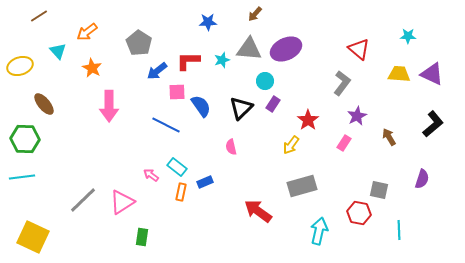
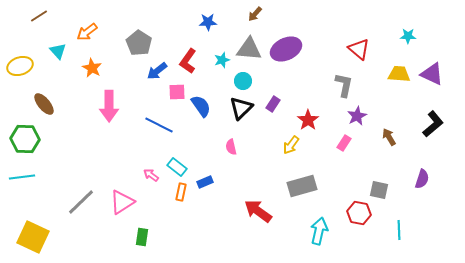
red L-shape at (188, 61): rotated 55 degrees counterclockwise
cyan circle at (265, 81): moved 22 px left
gray L-shape at (342, 83): moved 2 px right, 2 px down; rotated 25 degrees counterclockwise
blue line at (166, 125): moved 7 px left
gray line at (83, 200): moved 2 px left, 2 px down
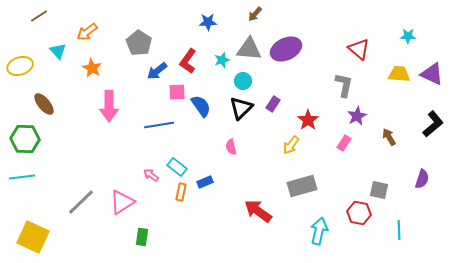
blue line at (159, 125): rotated 36 degrees counterclockwise
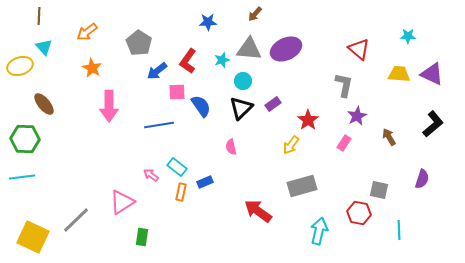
brown line at (39, 16): rotated 54 degrees counterclockwise
cyan triangle at (58, 51): moved 14 px left, 4 px up
purple rectangle at (273, 104): rotated 21 degrees clockwise
gray line at (81, 202): moved 5 px left, 18 px down
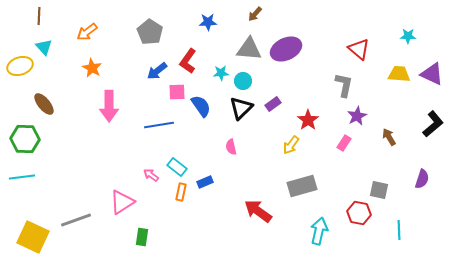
gray pentagon at (139, 43): moved 11 px right, 11 px up
cyan star at (222, 60): moved 1 px left, 13 px down; rotated 14 degrees clockwise
gray line at (76, 220): rotated 24 degrees clockwise
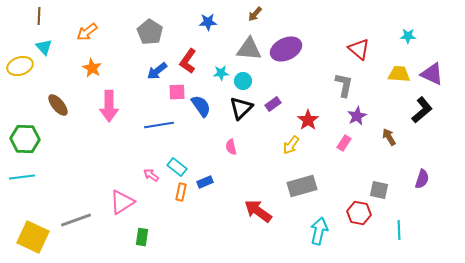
brown ellipse at (44, 104): moved 14 px right, 1 px down
black L-shape at (433, 124): moved 11 px left, 14 px up
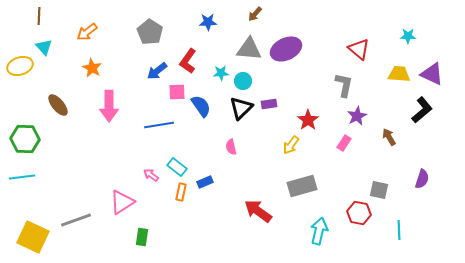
purple rectangle at (273, 104): moved 4 px left; rotated 28 degrees clockwise
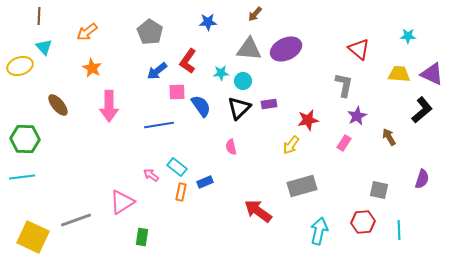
black triangle at (241, 108): moved 2 px left
red star at (308, 120): rotated 25 degrees clockwise
red hexagon at (359, 213): moved 4 px right, 9 px down; rotated 15 degrees counterclockwise
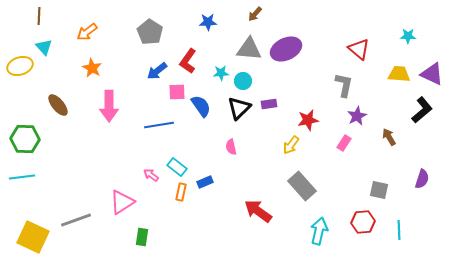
gray rectangle at (302, 186): rotated 64 degrees clockwise
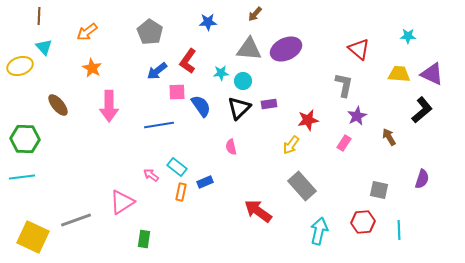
green rectangle at (142, 237): moved 2 px right, 2 px down
